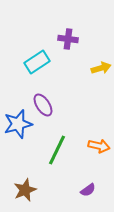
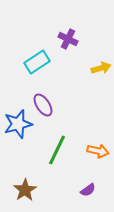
purple cross: rotated 18 degrees clockwise
orange arrow: moved 1 px left, 5 px down
brown star: rotated 10 degrees counterclockwise
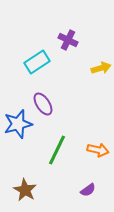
purple cross: moved 1 px down
purple ellipse: moved 1 px up
orange arrow: moved 1 px up
brown star: rotated 10 degrees counterclockwise
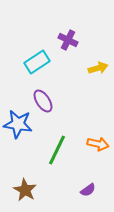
yellow arrow: moved 3 px left
purple ellipse: moved 3 px up
blue star: rotated 24 degrees clockwise
orange arrow: moved 6 px up
